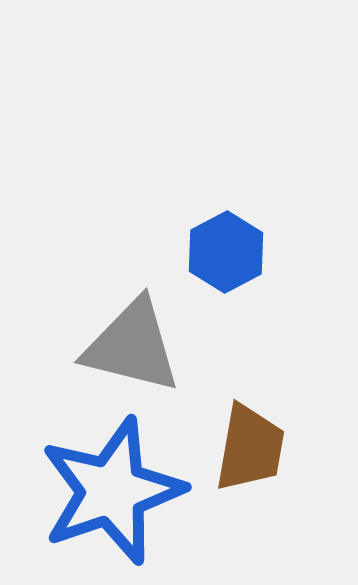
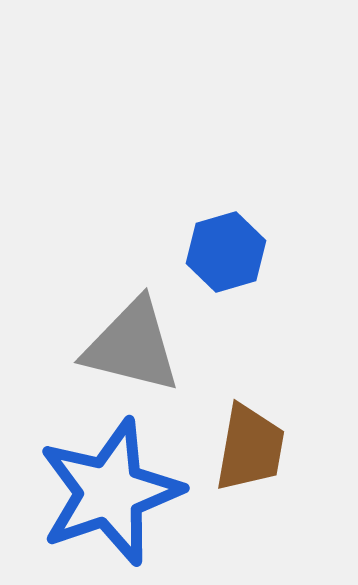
blue hexagon: rotated 12 degrees clockwise
blue star: moved 2 px left, 1 px down
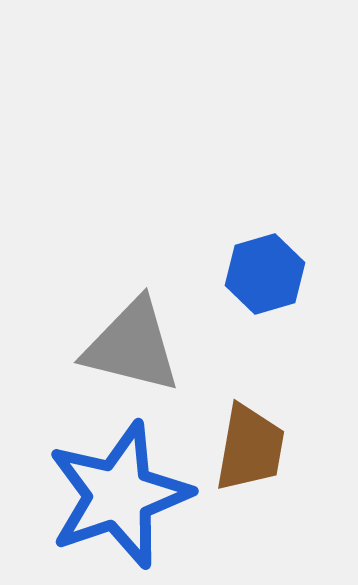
blue hexagon: moved 39 px right, 22 px down
blue star: moved 9 px right, 3 px down
